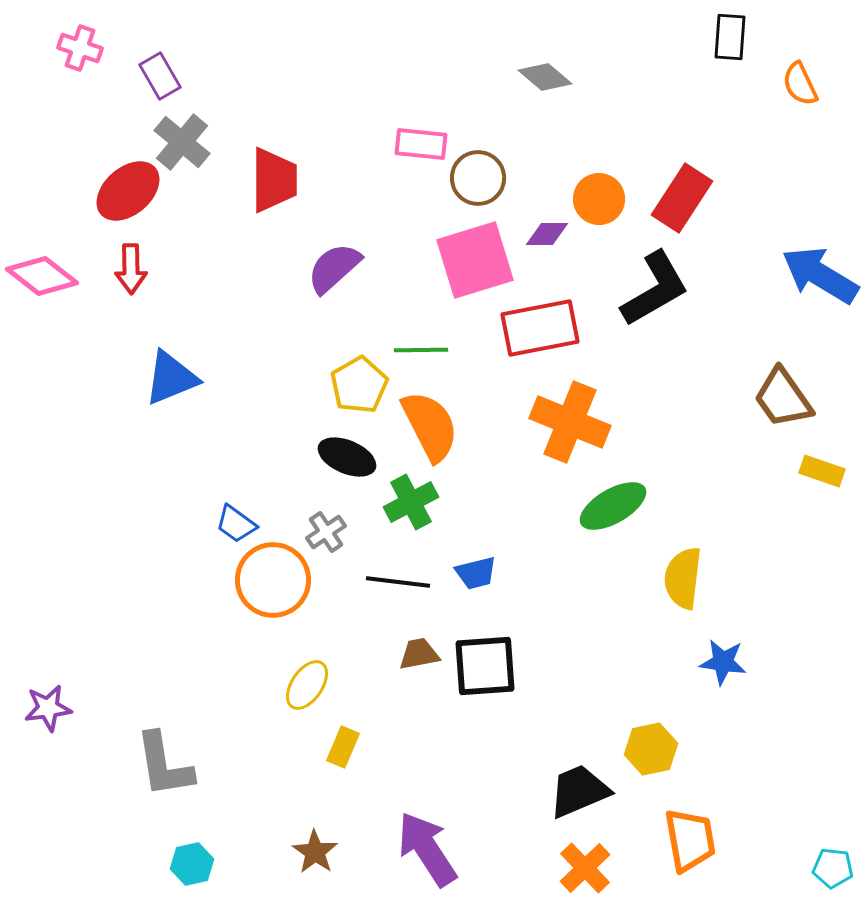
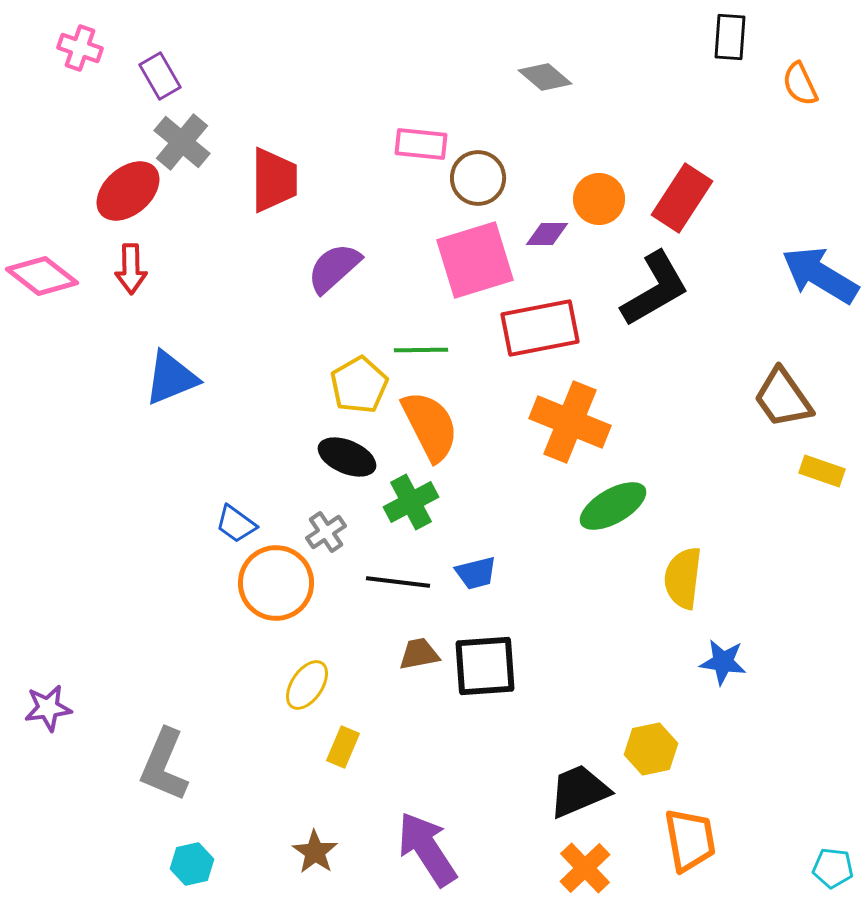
orange circle at (273, 580): moved 3 px right, 3 px down
gray L-shape at (164, 765): rotated 32 degrees clockwise
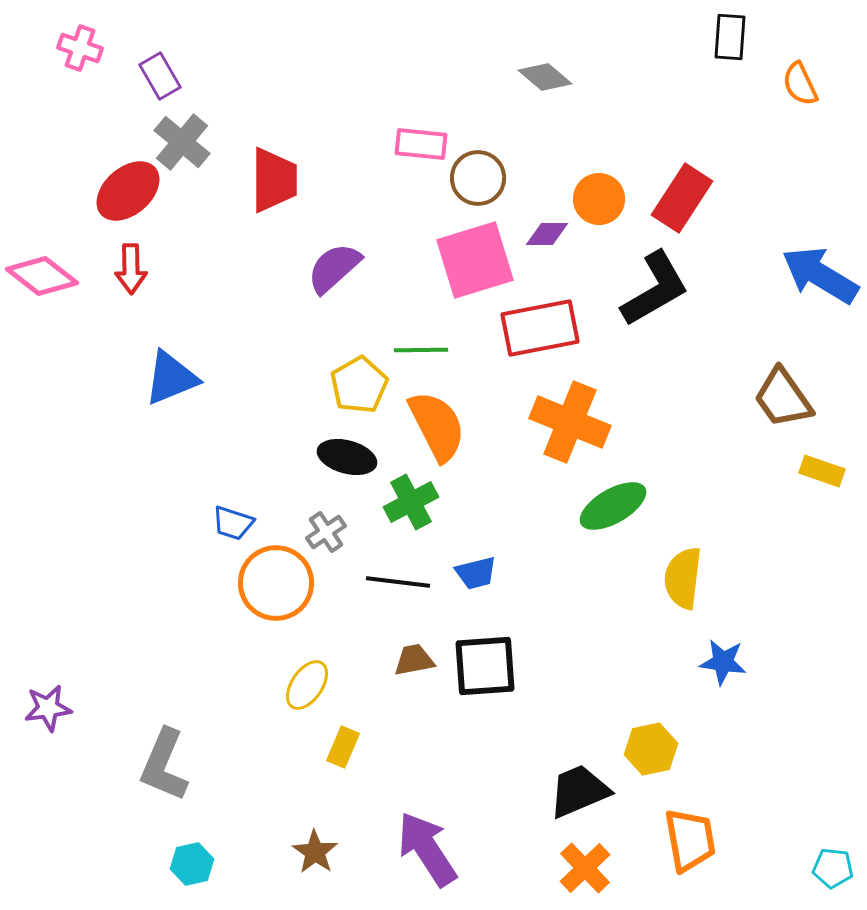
orange semicircle at (430, 426): moved 7 px right
black ellipse at (347, 457): rotated 8 degrees counterclockwise
blue trapezoid at (236, 524): moved 3 px left, 1 px up; rotated 18 degrees counterclockwise
brown trapezoid at (419, 654): moved 5 px left, 6 px down
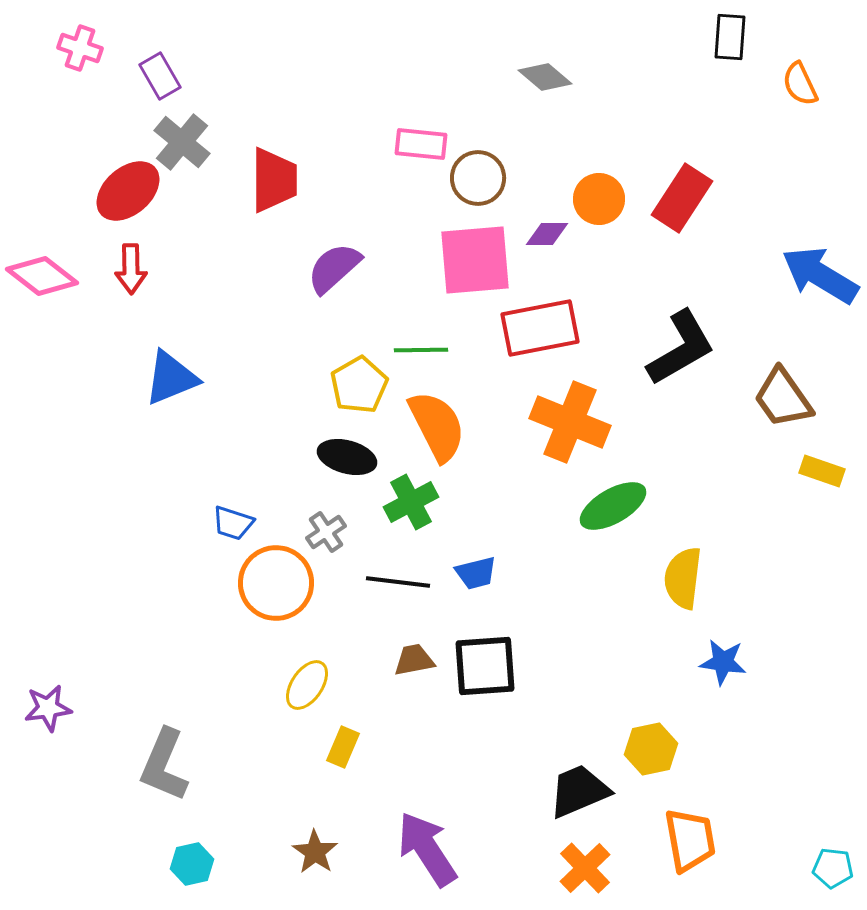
pink square at (475, 260): rotated 12 degrees clockwise
black L-shape at (655, 289): moved 26 px right, 59 px down
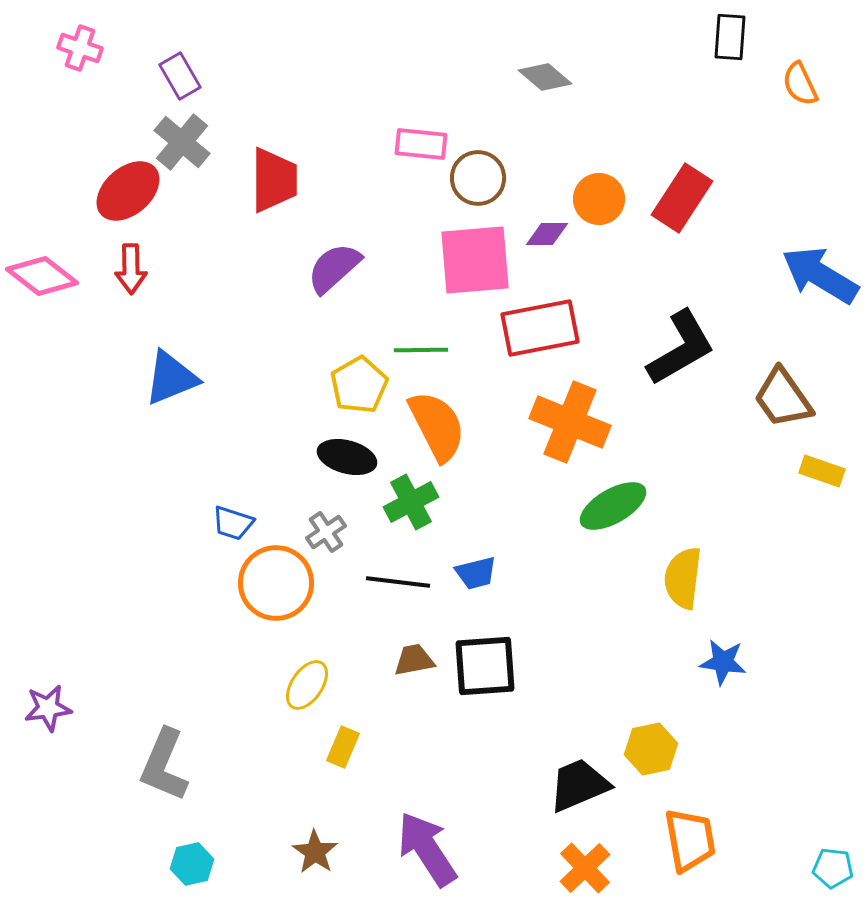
purple rectangle at (160, 76): moved 20 px right
black trapezoid at (579, 791): moved 6 px up
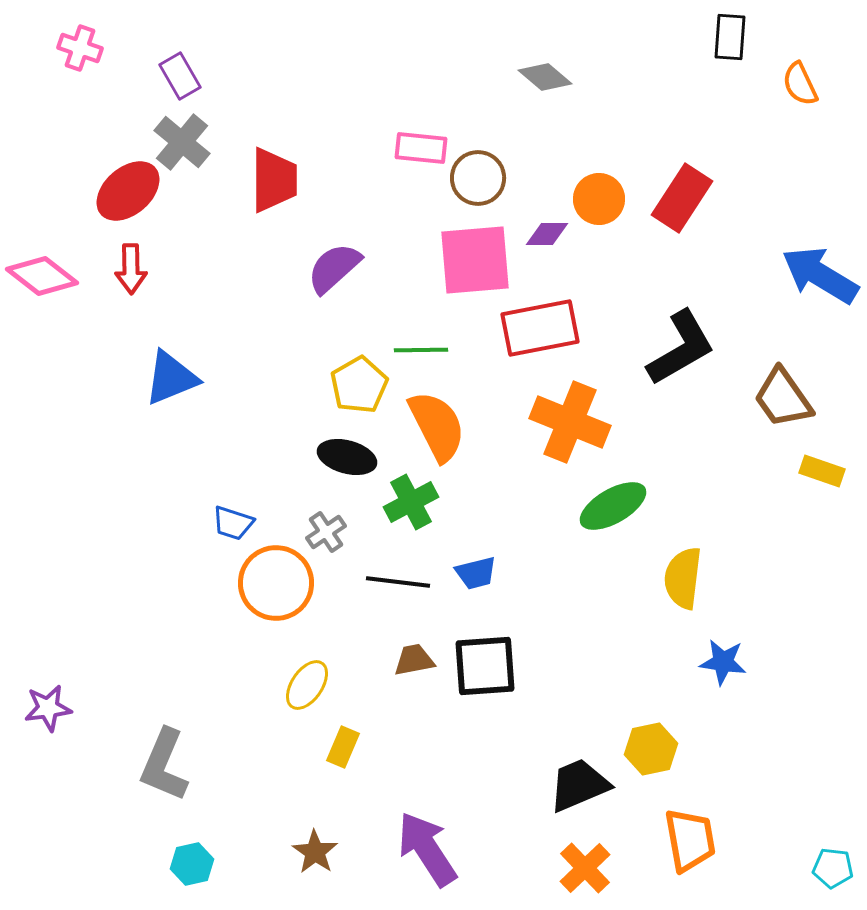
pink rectangle at (421, 144): moved 4 px down
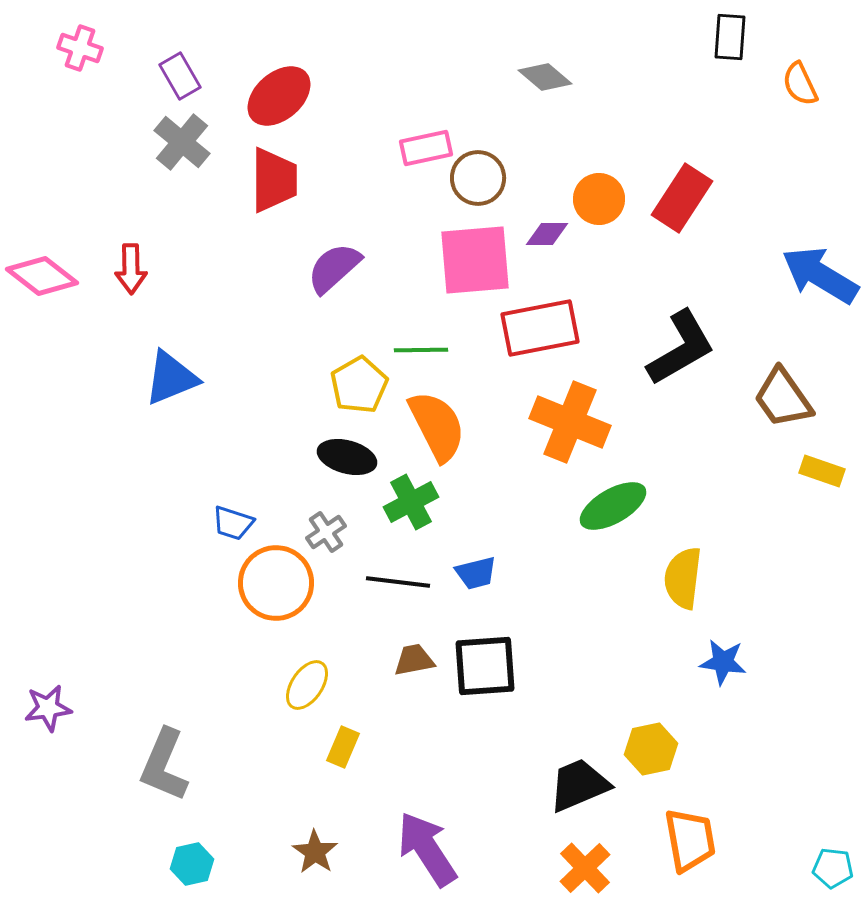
pink rectangle at (421, 148): moved 5 px right; rotated 18 degrees counterclockwise
red ellipse at (128, 191): moved 151 px right, 95 px up
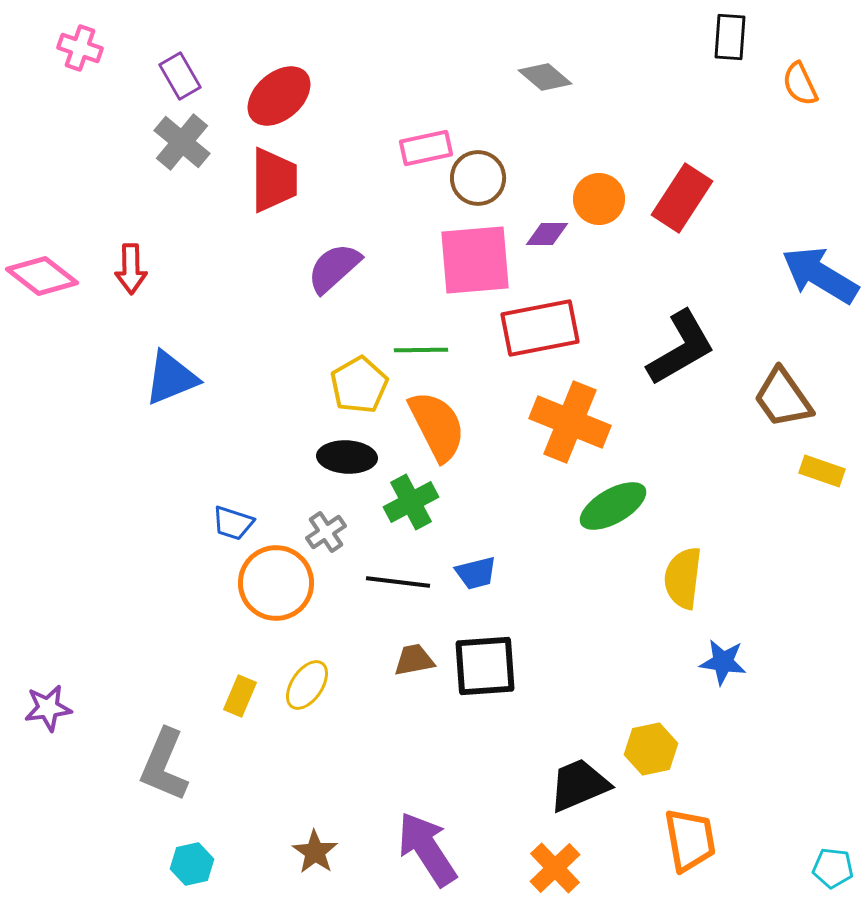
black ellipse at (347, 457): rotated 12 degrees counterclockwise
yellow rectangle at (343, 747): moved 103 px left, 51 px up
orange cross at (585, 868): moved 30 px left
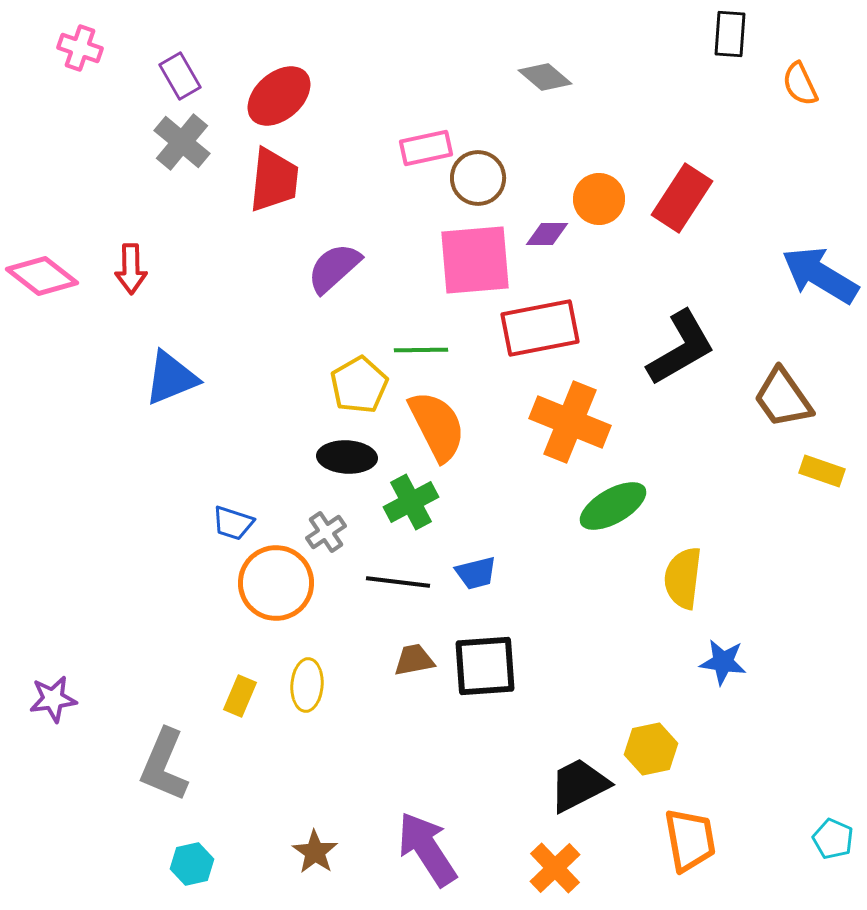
black rectangle at (730, 37): moved 3 px up
red trapezoid at (274, 180): rotated 6 degrees clockwise
yellow ellipse at (307, 685): rotated 30 degrees counterclockwise
purple star at (48, 708): moved 5 px right, 9 px up
black trapezoid at (579, 785): rotated 4 degrees counterclockwise
cyan pentagon at (833, 868): moved 29 px up; rotated 18 degrees clockwise
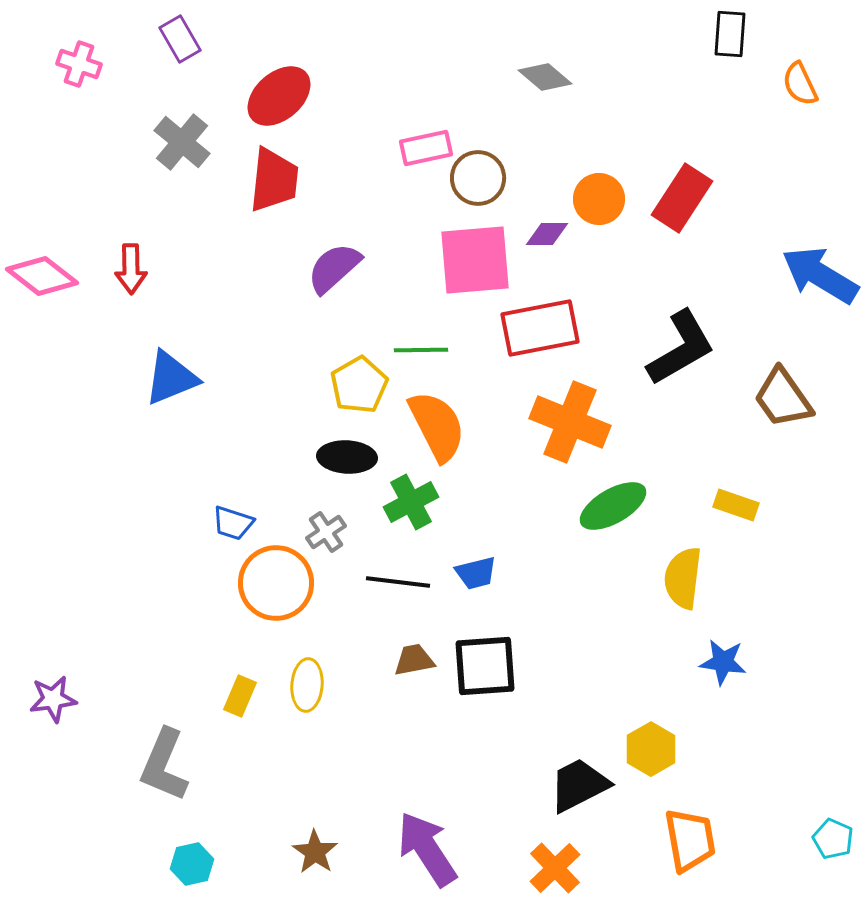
pink cross at (80, 48): moved 1 px left, 16 px down
purple rectangle at (180, 76): moved 37 px up
yellow rectangle at (822, 471): moved 86 px left, 34 px down
yellow hexagon at (651, 749): rotated 18 degrees counterclockwise
